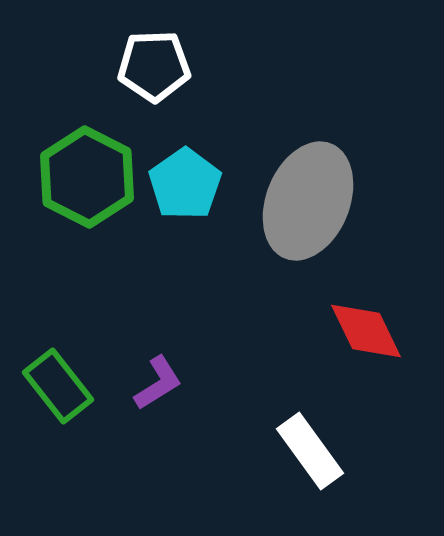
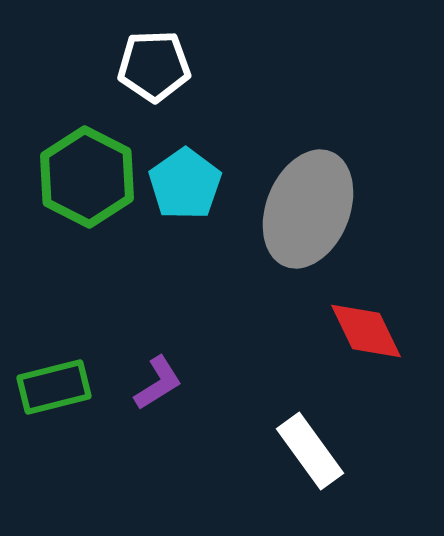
gray ellipse: moved 8 px down
green rectangle: moved 4 px left, 1 px down; rotated 66 degrees counterclockwise
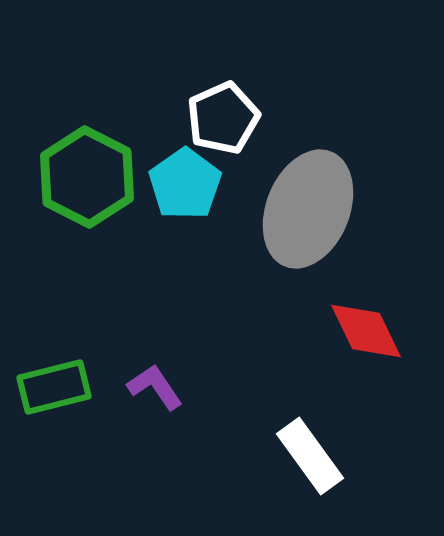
white pentagon: moved 69 px right, 52 px down; rotated 22 degrees counterclockwise
purple L-shape: moved 3 px left, 4 px down; rotated 92 degrees counterclockwise
white rectangle: moved 5 px down
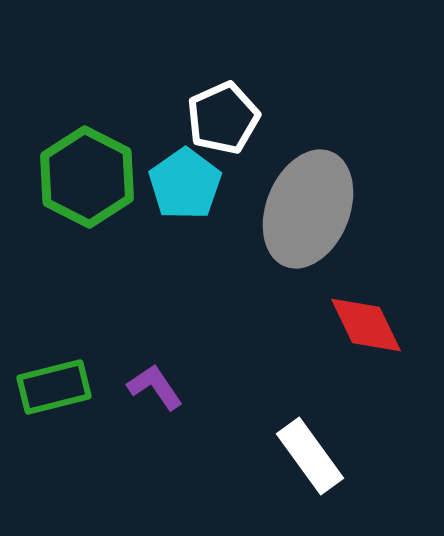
red diamond: moved 6 px up
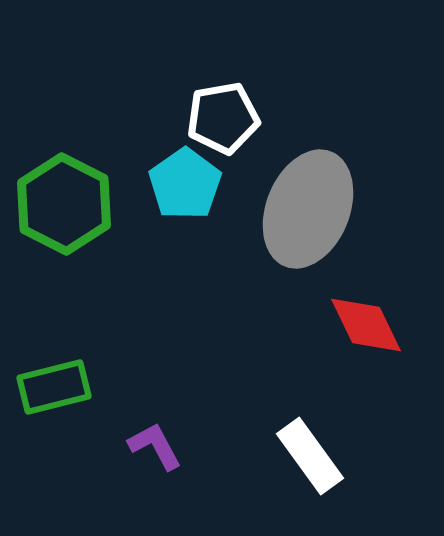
white pentagon: rotated 14 degrees clockwise
green hexagon: moved 23 px left, 27 px down
purple L-shape: moved 59 px down; rotated 6 degrees clockwise
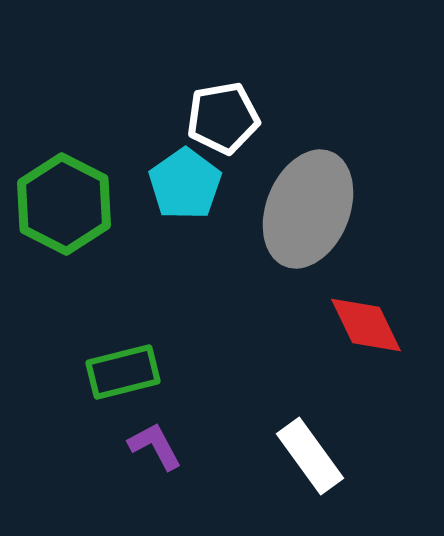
green rectangle: moved 69 px right, 15 px up
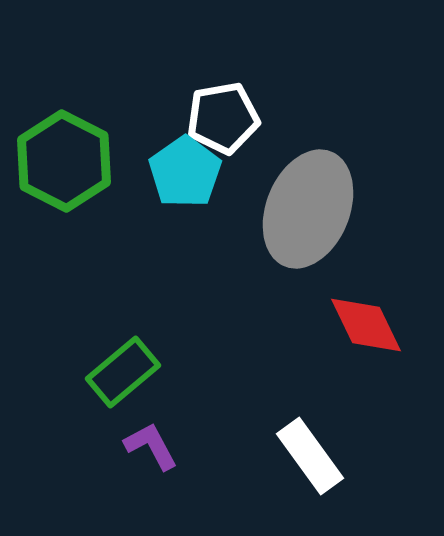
cyan pentagon: moved 12 px up
green hexagon: moved 43 px up
green rectangle: rotated 26 degrees counterclockwise
purple L-shape: moved 4 px left
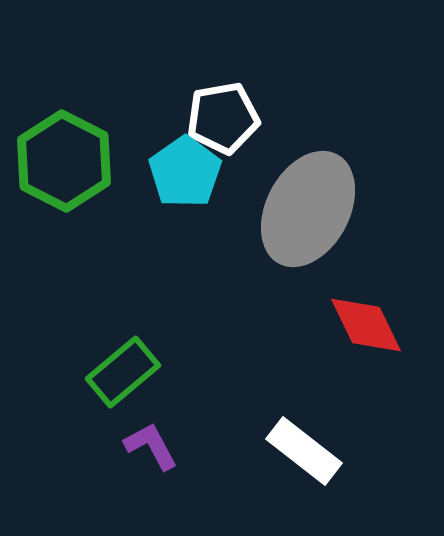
gray ellipse: rotated 6 degrees clockwise
white rectangle: moved 6 px left, 5 px up; rotated 16 degrees counterclockwise
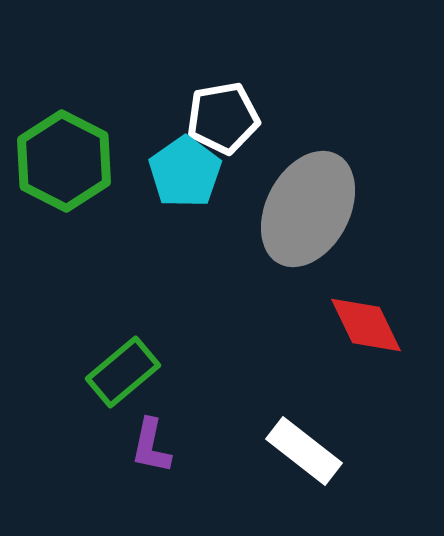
purple L-shape: rotated 140 degrees counterclockwise
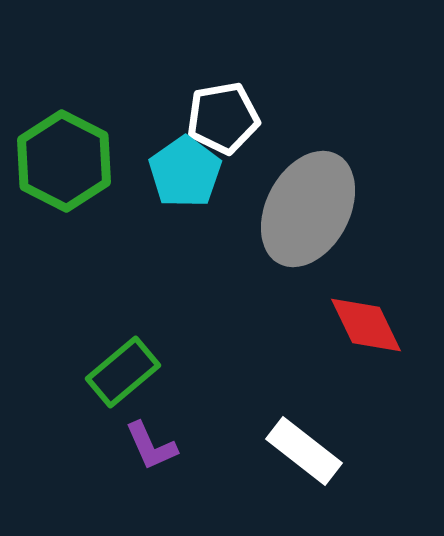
purple L-shape: rotated 36 degrees counterclockwise
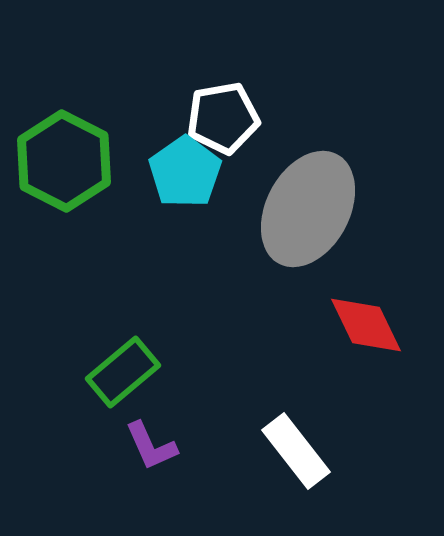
white rectangle: moved 8 px left; rotated 14 degrees clockwise
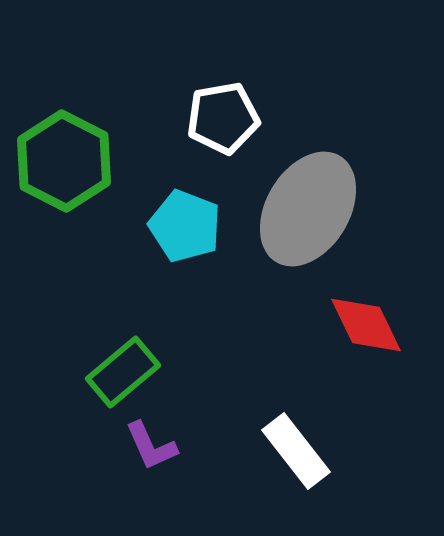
cyan pentagon: moved 54 px down; rotated 16 degrees counterclockwise
gray ellipse: rotated 3 degrees clockwise
